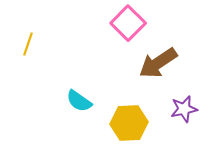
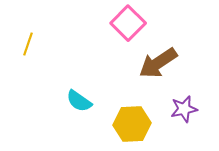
yellow hexagon: moved 3 px right, 1 px down
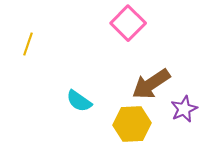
brown arrow: moved 7 px left, 21 px down
purple star: rotated 12 degrees counterclockwise
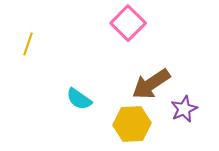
cyan semicircle: moved 2 px up
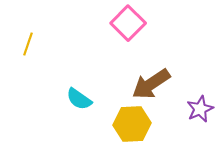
purple star: moved 16 px right
